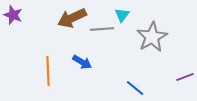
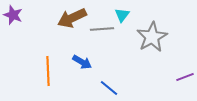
blue line: moved 26 px left
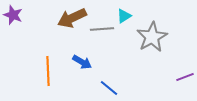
cyan triangle: moved 2 px right, 1 px down; rotated 21 degrees clockwise
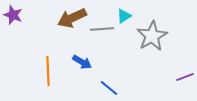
gray star: moved 1 px up
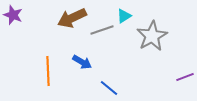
gray line: moved 1 px down; rotated 15 degrees counterclockwise
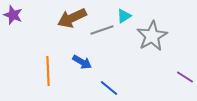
purple line: rotated 54 degrees clockwise
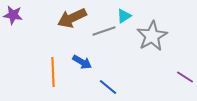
purple star: rotated 12 degrees counterclockwise
gray line: moved 2 px right, 1 px down
orange line: moved 5 px right, 1 px down
blue line: moved 1 px left, 1 px up
